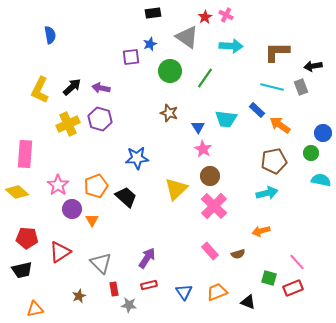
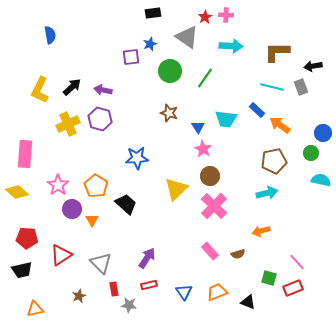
pink cross at (226, 15): rotated 24 degrees counterclockwise
purple arrow at (101, 88): moved 2 px right, 2 px down
orange pentagon at (96, 186): rotated 20 degrees counterclockwise
black trapezoid at (126, 197): moved 7 px down
red triangle at (60, 252): moved 1 px right, 3 px down
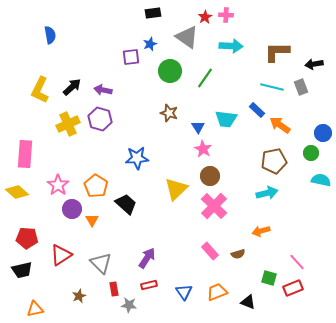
black arrow at (313, 66): moved 1 px right, 2 px up
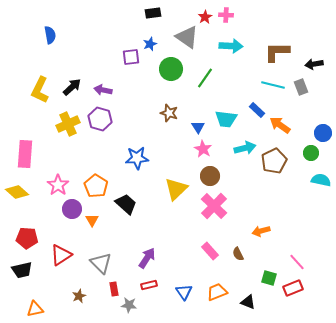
green circle at (170, 71): moved 1 px right, 2 px up
cyan line at (272, 87): moved 1 px right, 2 px up
brown pentagon at (274, 161): rotated 15 degrees counterclockwise
cyan arrow at (267, 193): moved 22 px left, 45 px up
brown semicircle at (238, 254): rotated 80 degrees clockwise
